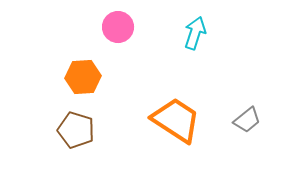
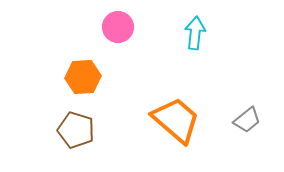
cyan arrow: rotated 12 degrees counterclockwise
orange trapezoid: rotated 8 degrees clockwise
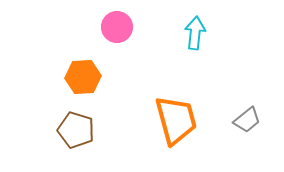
pink circle: moved 1 px left
orange trapezoid: rotated 34 degrees clockwise
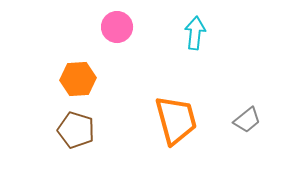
orange hexagon: moved 5 px left, 2 px down
